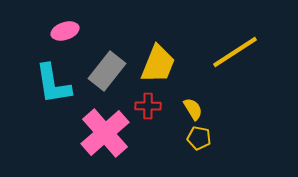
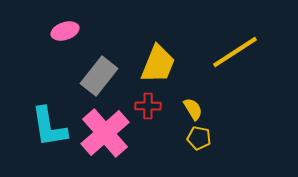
gray rectangle: moved 8 px left, 5 px down
cyan L-shape: moved 4 px left, 43 px down
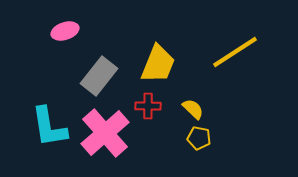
yellow semicircle: rotated 15 degrees counterclockwise
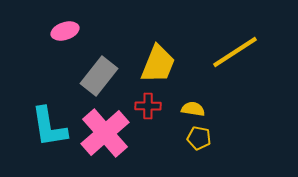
yellow semicircle: rotated 35 degrees counterclockwise
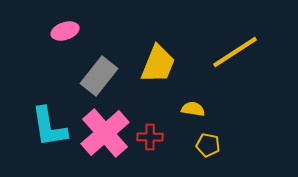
red cross: moved 2 px right, 31 px down
yellow pentagon: moved 9 px right, 7 px down
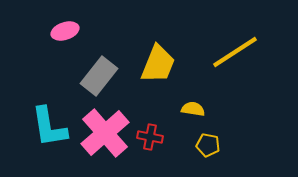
red cross: rotated 10 degrees clockwise
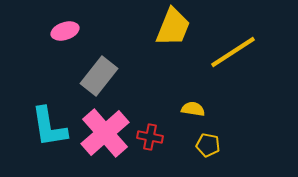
yellow line: moved 2 px left
yellow trapezoid: moved 15 px right, 37 px up
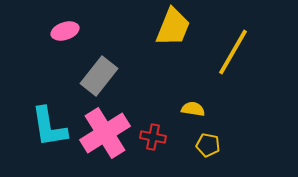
yellow line: rotated 27 degrees counterclockwise
pink cross: rotated 9 degrees clockwise
red cross: moved 3 px right
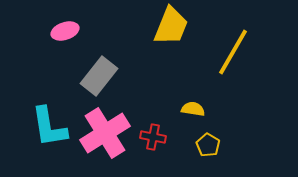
yellow trapezoid: moved 2 px left, 1 px up
yellow pentagon: rotated 20 degrees clockwise
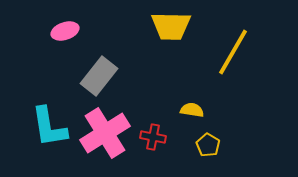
yellow trapezoid: rotated 69 degrees clockwise
yellow semicircle: moved 1 px left, 1 px down
